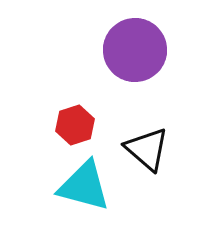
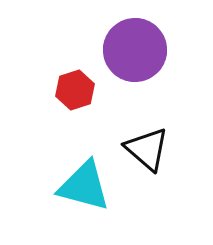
red hexagon: moved 35 px up
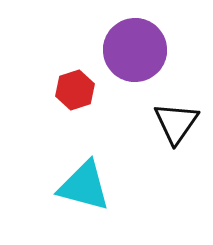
black triangle: moved 29 px right, 26 px up; rotated 24 degrees clockwise
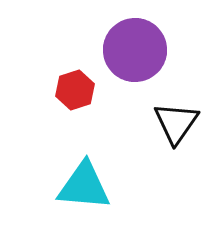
cyan triangle: rotated 10 degrees counterclockwise
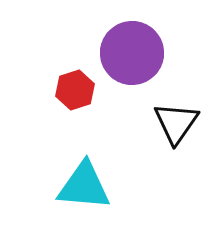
purple circle: moved 3 px left, 3 px down
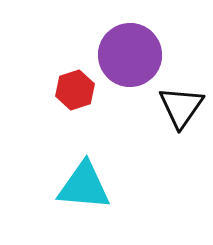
purple circle: moved 2 px left, 2 px down
black triangle: moved 5 px right, 16 px up
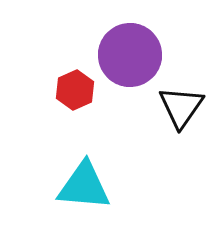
red hexagon: rotated 6 degrees counterclockwise
